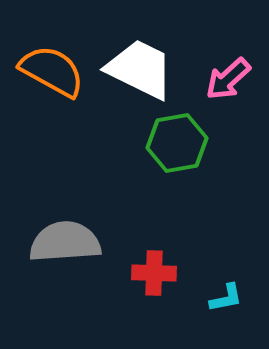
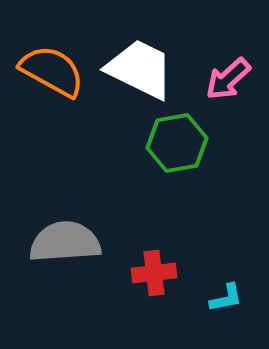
red cross: rotated 9 degrees counterclockwise
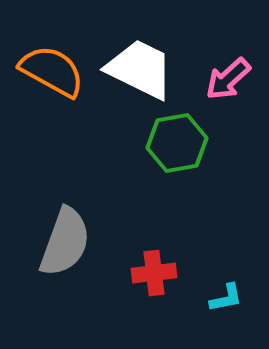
gray semicircle: rotated 114 degrees clockwise
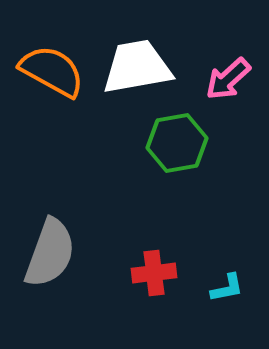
white trapezoid: moved 3 px left, 2 px up; rotated 36 degrees counterclockwise
gray semicircle: moved 15 px left, 11 px down
cyan L-shape: moved 1 px right, 10 px up
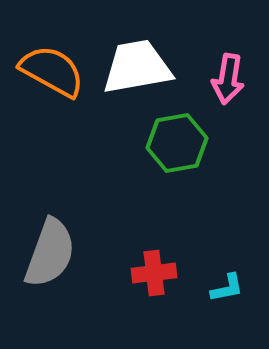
pink arrow: rotated 39 degrees counterclockwise
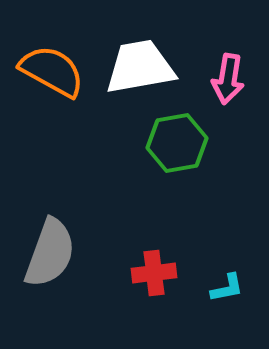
white trapezoid: moved 3 px right
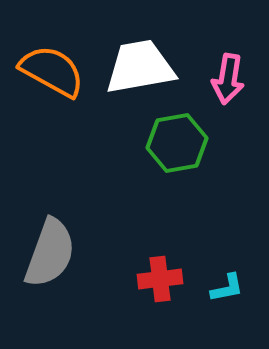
red cross: moved 6 px right, 6 px down
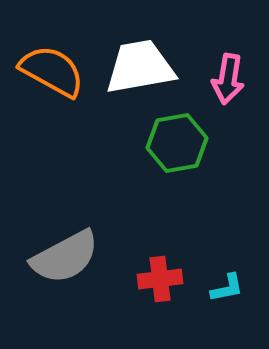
gray semicircle: moved 15 px right, 4 px down; rotated 42 degrees clockwise
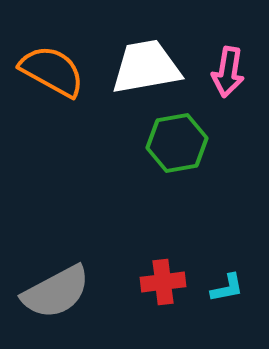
white trapezoid: moved 6 px right
pink arrow: moved 7 px up
gray semicircle: moved 9 px left, 35 px down
red cross: moved 3 px right, 3 px down
